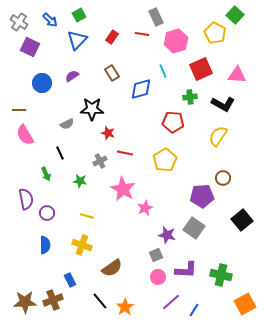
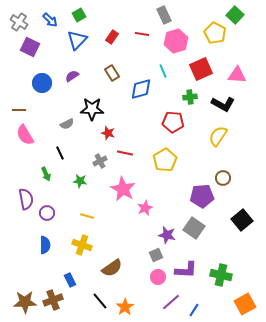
gray rectangle at (156, 17): moved 8 px right, 2 px up
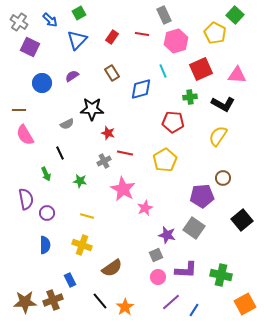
green square at (79, 15): moved 2 px up
gray cross at (100, 161): moved 4 px right
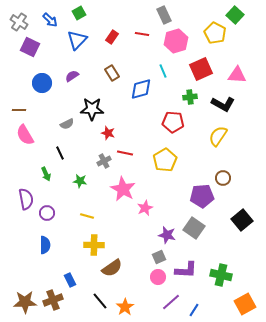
yellow cross at (82, 245): moved 12 px right; rotated 18 degrees counterclockwise
gray square at (156, 255): moved 3 px right, 2 px down
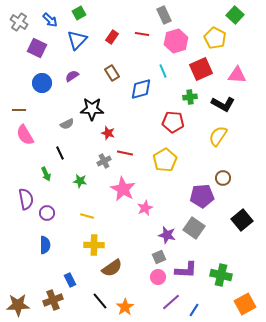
yellow pentagon at (215, 33): moved 5 px down
purple square at (30, 47): moved 7 px right, 1 px down
brown star at (25, 302): moved 7 px left, 3 px down
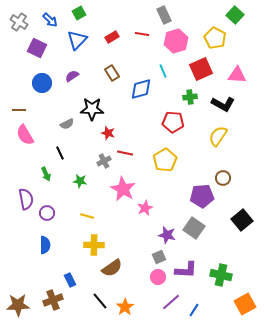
red rectangle at (112, 37): rotated 24 degrees clockwise
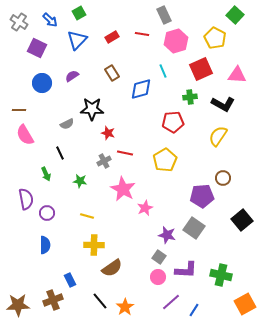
red pentagon at (173, 122): rotated 10 degrees counterclockwise
gray square at (159, 257): rotated 32 degrees counterclockwise
